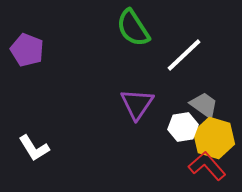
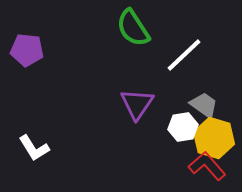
purple pentagon: rotated 16 degrees counterclockwise
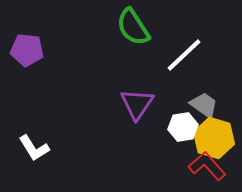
green semicircle: moved 1 px up
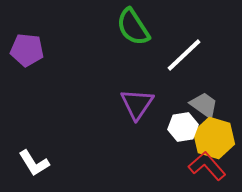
white L-shape: moved 15 px down
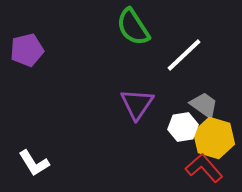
purple pentagon: rotated 20 degrees counterclockwise
red L-shape: moved 3 px left, 2 px down
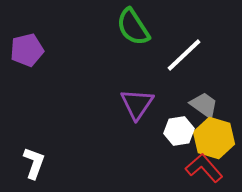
white hexagon: moved 4 px left, 4 px down
white L-shape: rotated 128 degrees counterclockwise
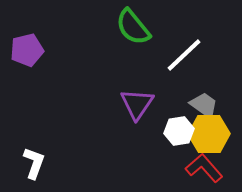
green semicircle: rotated 6 degrees counterclockwise
yellow hexagon: moved 5 px left, 4 px up; rotated 18 degrees counterclockwise
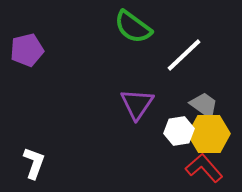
green semicircle: rotated 15 degrees counterclockwise
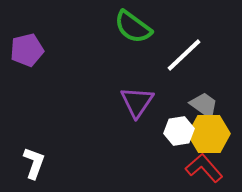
purple triangle: moved 2 px up
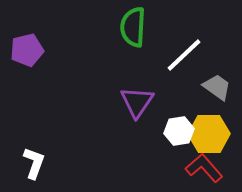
green semicircle: rotated 57 degrees clockwise
gray trapezoid: moved 13 px right, 18 px up
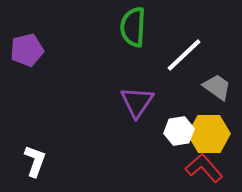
white L-shape: moved 1 px right, 2 px up
